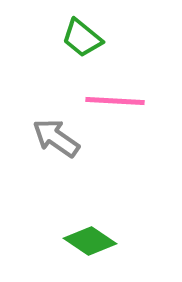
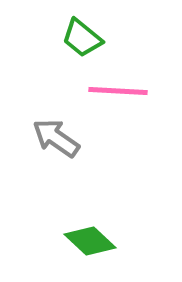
pink line: moved 3 px right, 10 px up
green diamond: rotated 9 degrees clockwise
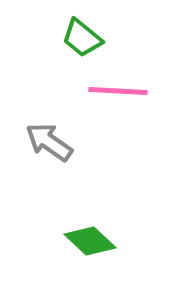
gray arrow: moved 7 px left, 4 px down
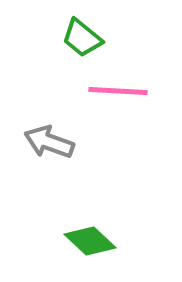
gray arrow: rotated 15 degrees counterclockwise
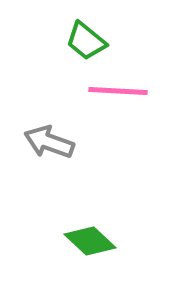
green trapezoid: moved 4 px right, 3 px down
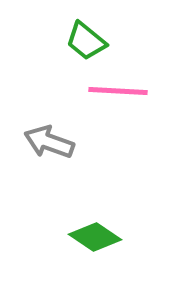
green diamond: moved 5 px right, 4 px up; rotated 9 degrees counterclockwise
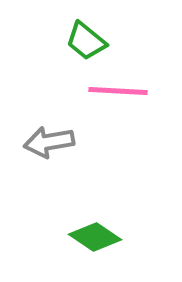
gray arrow: rotated 30 degrees counterclockwise
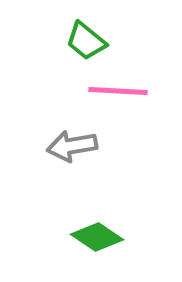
gray arrow: moved 23 px right, 4 px down
green diamond: moved 2 px right
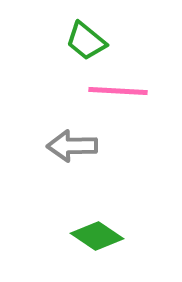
gray arrow: rotated 9 degrees clockwise
green diamond: moved 1 px up
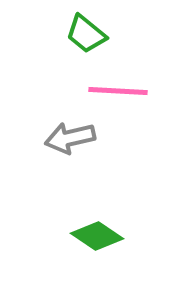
green trapezoid: moved 7 px up
gray arrow: moved 2 px left, 8 px up; rotated 12 degrees counterclockwise
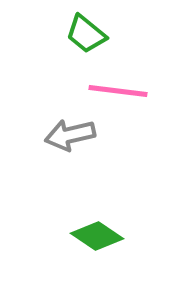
pink line: rotated 4 degrees clockwise
gray arrow: moved 3 px up
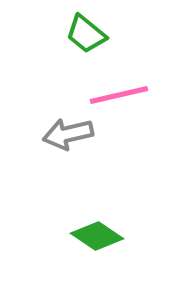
pink line: moved 1 px right, 4 px down; rotated 20 degrees counterclockwise
gray arrow: moved 2 px left, 1 px up
